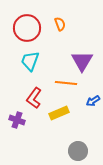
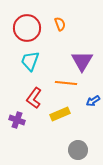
yellow rectangle: moved 1 px right, 1 px down
gray circle: moved 1 px up
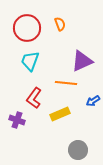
purple triangle: rotated 35 degrees clockwise
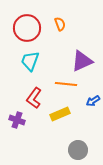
orange line: moved 1 px down
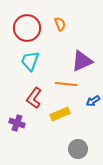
purple cross: moved 3 px down
gray circle: moved 1 px up
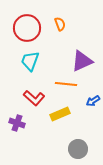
red L-shape: rotated 85 degrees counterclockwise
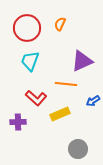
orange semicircle: rotated 136 degrees counterclockwise
red L-shape: moved 2 px right
purple cross: moved 1 px right, 1 px up; rotated 21 degrees counterclockwise
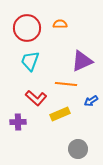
orange semicircle: rotated 64 degrees clockwise
blue arrow: moved 2 px left
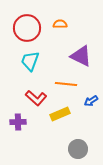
purple triangle: moved 1 px left, 5 px up; rotated 50 degrees clockwise
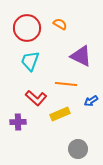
orange semicircle: rotated 32 degrees clockwise
